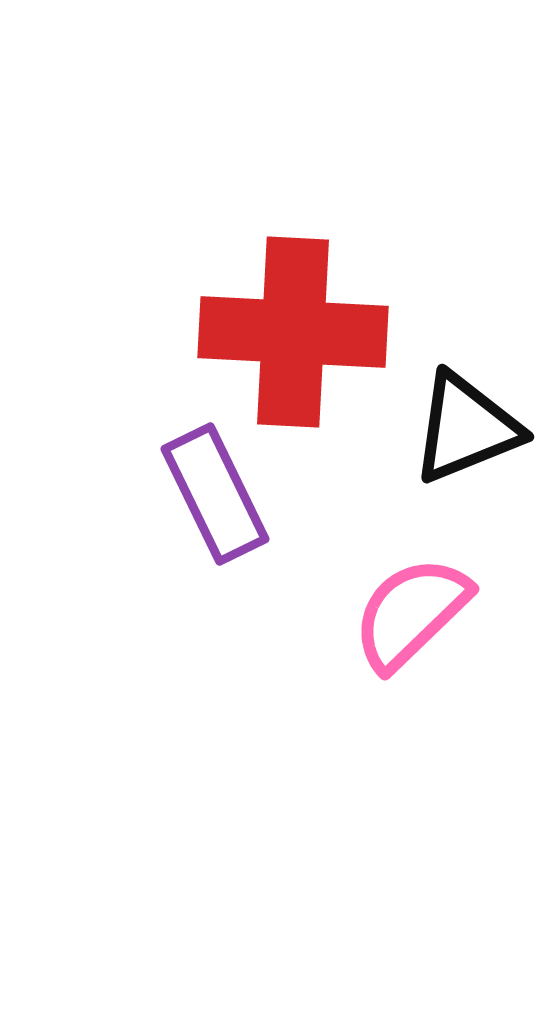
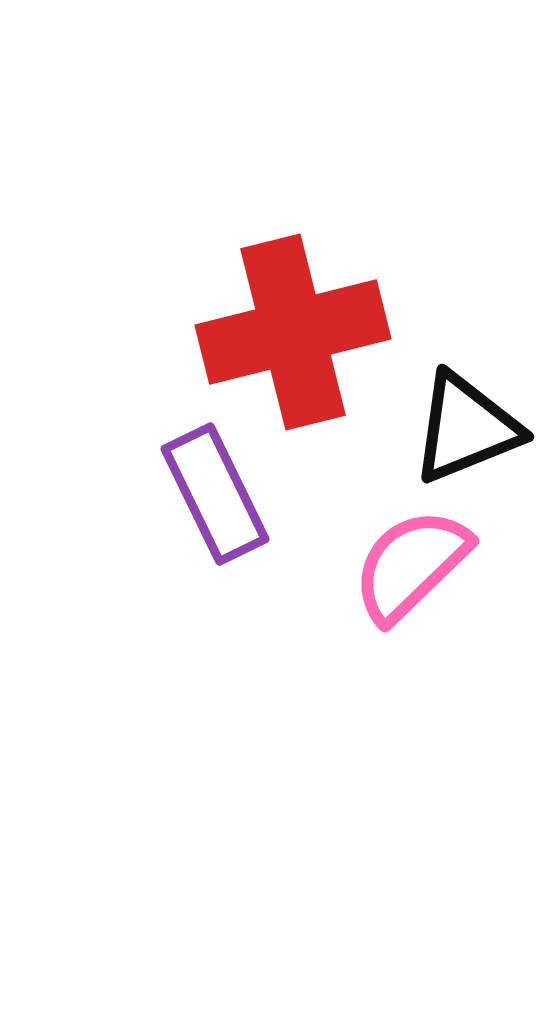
red cross: rotated 17 degrees counterclockwise
pink semicircle: moved 48 px up
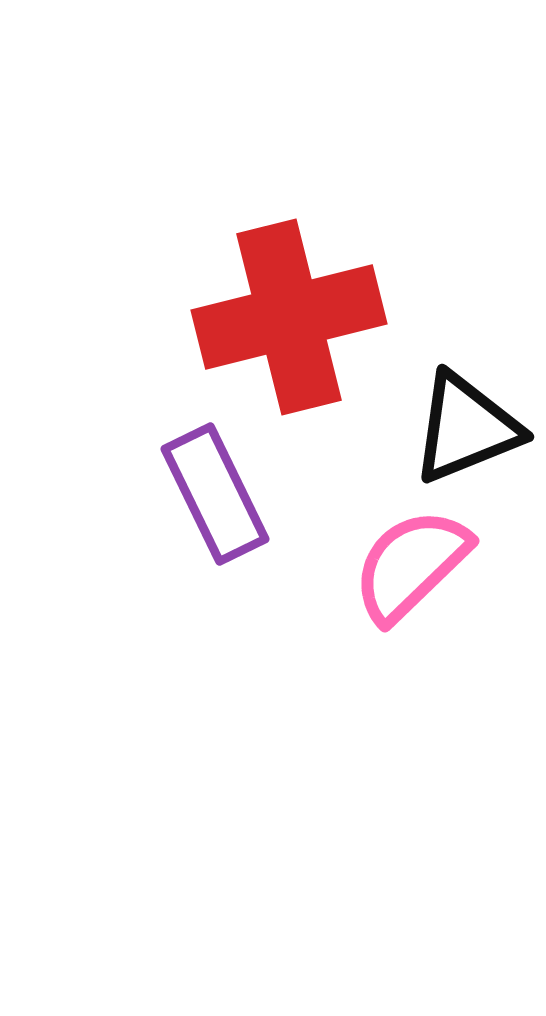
red cross: moved 4 px left, 15 px up
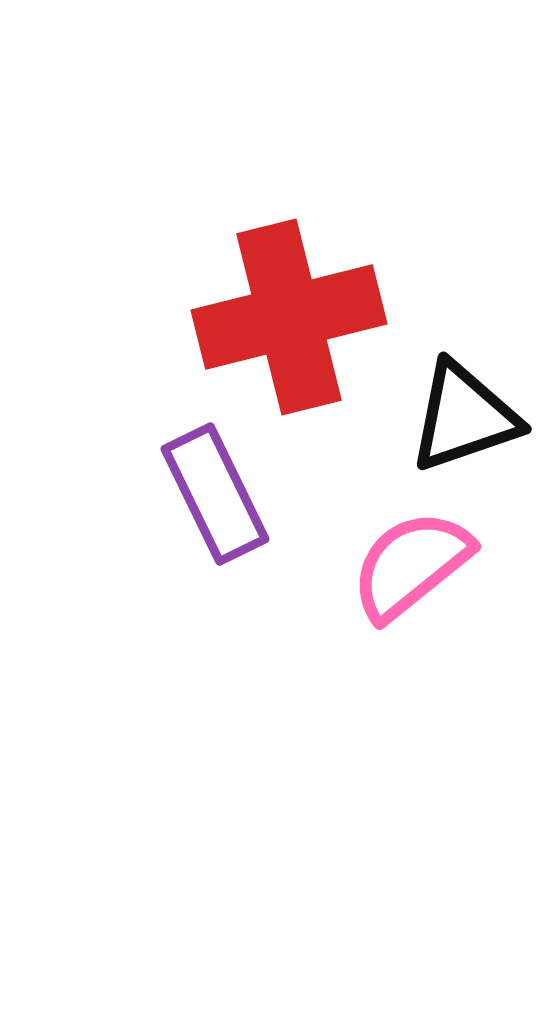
black triangle: moved 2 px left, 11 px up; rotated 3 degrees clockwise
pink semicircle: rotated 5 degrees clockwise
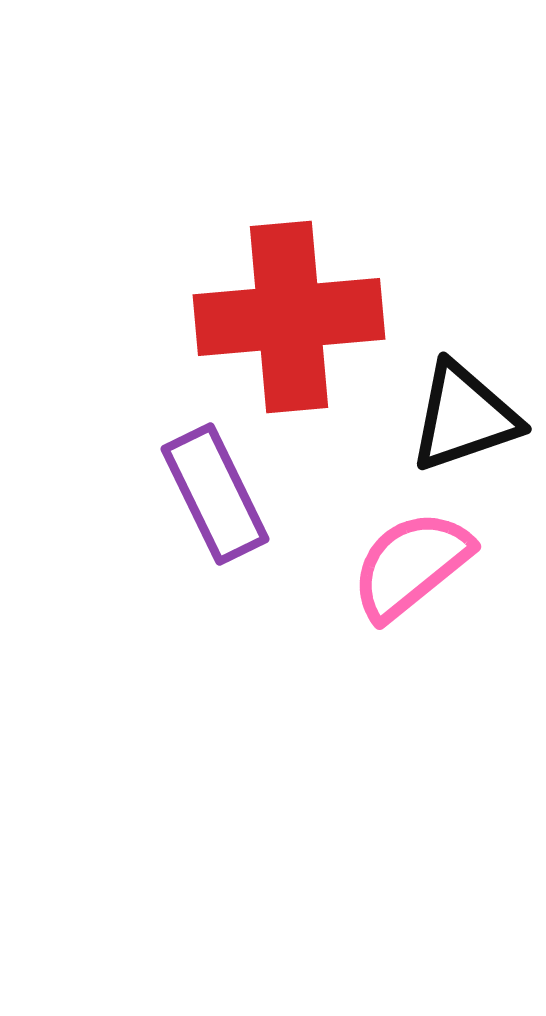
red cross: rotated 9 degrees clockwise
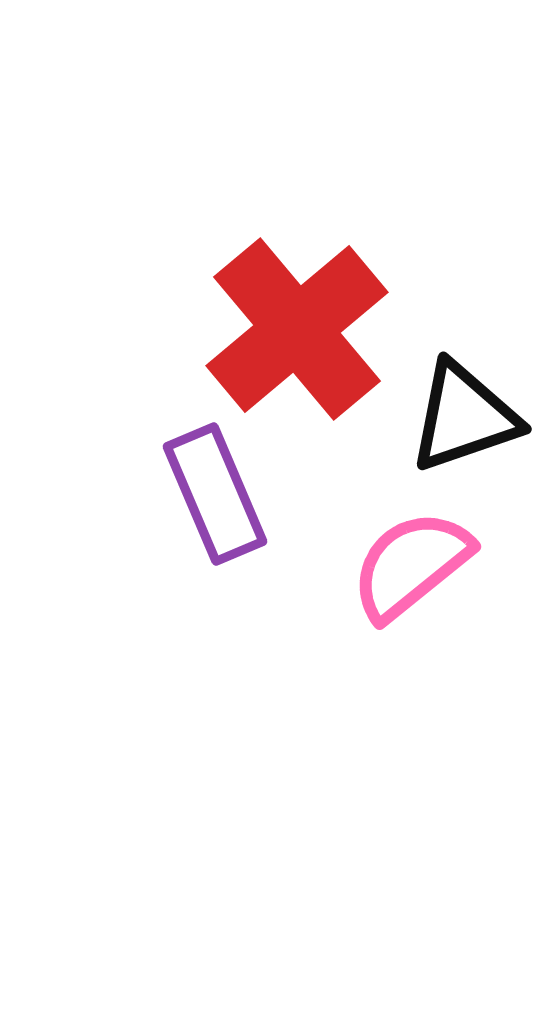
red cross: moved 8 px right, 12 px down; rotated 35 degrees counterclockwise
purple rectangle: rotated 3 degrees clockwise
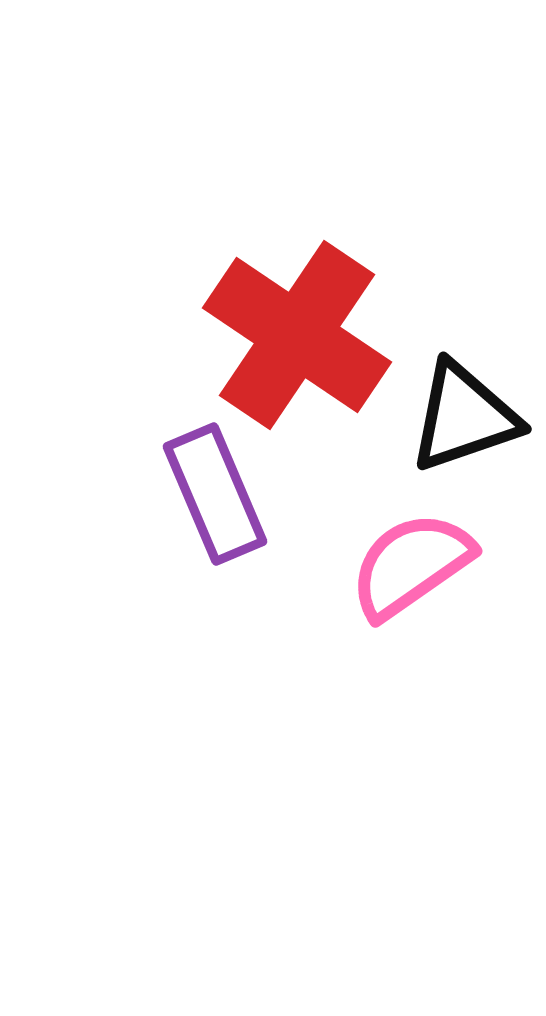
red cross: moved 6 px down; rotated 16 degrees counterclockwise
pink semicircle: rotated 4 degrees clockwise
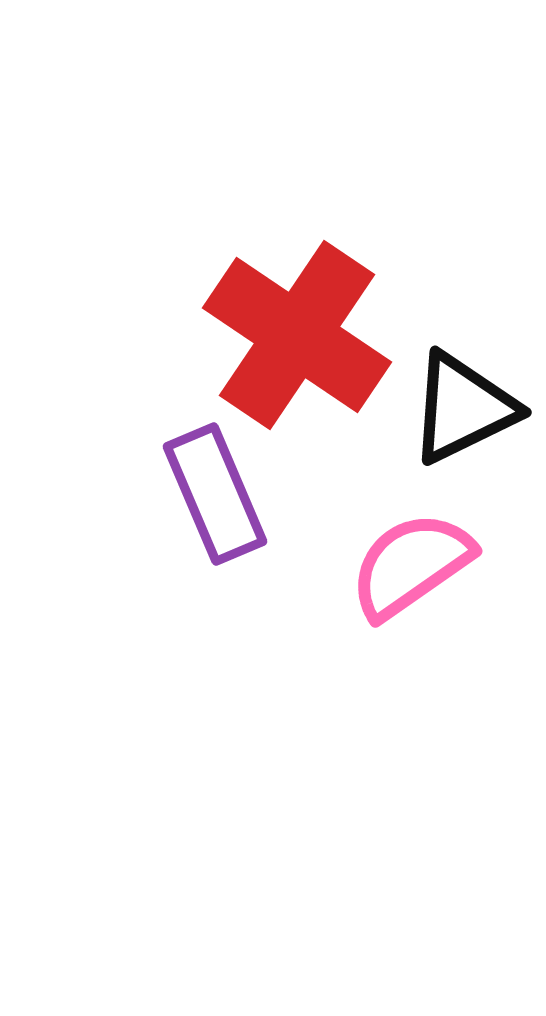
black triangle: moved 1 px left, 9 px up; rotated 7 degrees counterclockwise
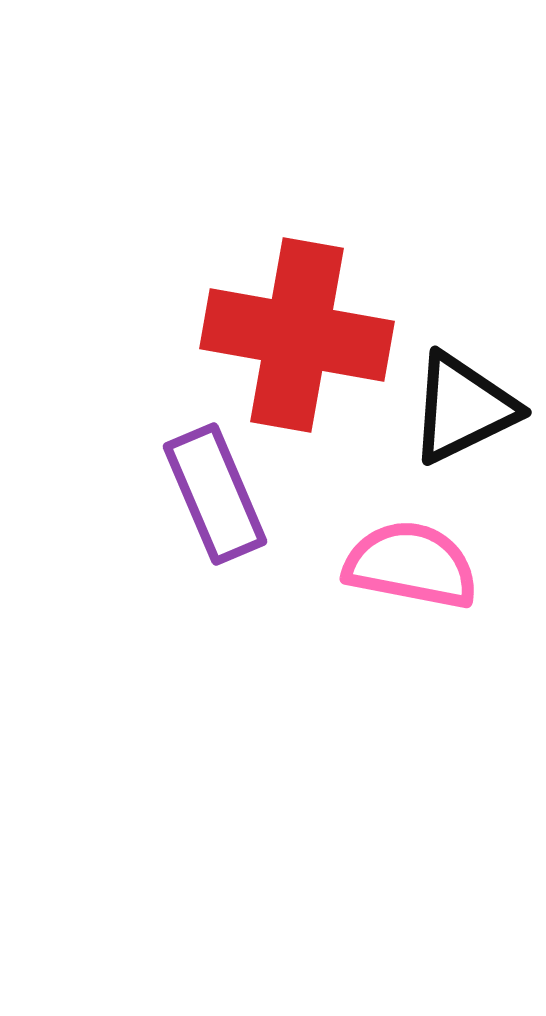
red cross: rotated 24 degrees counterclockwise
pink semicircle: rotated 46 degrees clockwise
